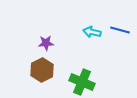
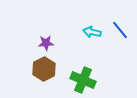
blue line: rotated 36 degrees clockwise
brown hexagon: moved 2 px right, 1 px up
green cross: moved 1 px right, 2 px up
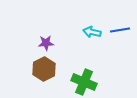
blue line: rotated 60 degrees counterclockwise
green cross: moved 1 px right, 2 px down
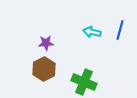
blue line: rotated 66 degrees counterclockwise
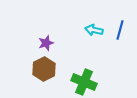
cyan arrow: moved 2 px right, 2 px up
purple star: rotated 14 degrees counterclockwise
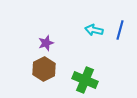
green cross: moved 1 px right, 2 px up
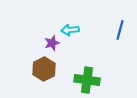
cyan arrow: moved 24 px left; rotated 18 degrees counterclockwise
purple star: moved 6 px right
green cross: moved 2 px right; rotated 15 degrees counterclockwise
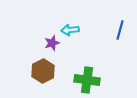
brown hexagon: moved 1 px left, 2 px down
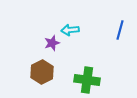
brown hexagon: moved 1 px left, 1 px down
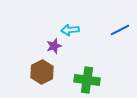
blue line: rotated 48 degrees clockwise
purple star: moved 2 px right, 3 px down
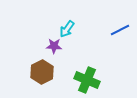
cyan arrow: moved 3 px left, 1 px up; rotated 48 degrees counterclockwise
purple star: rotated 21 degrees clockwise
green cross: rotated 15 degrees clockwise
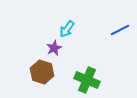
purple star: moved 2 px down; rotated 28 degrees counterclockwise
brown hexagon: rotated 15 degrees counterclockwise
